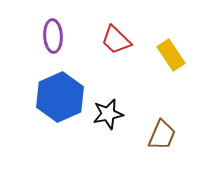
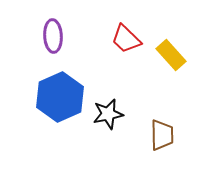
red trapezoid: moved 10 px right, 1 px up
yellow rectangle: rotated 8 degrees counterclockwise
brown trapezoid: rotated 24 degrees counterclockwise
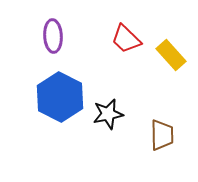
blue hexagon: rotated 9 degrees counterclockwise
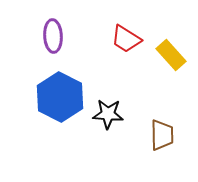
red trapezoid: rotated 12 degrees counterclockwise
black star: rotated 16 degrees clockwise
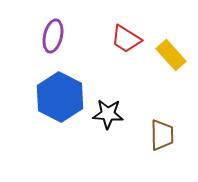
purple ellipse: rotated 16 degrees clockwise
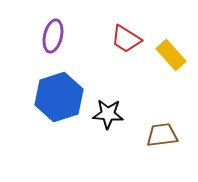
blue hexagon: moved 1 px left; rotated 15 degrees clockwise
brown trapezoid: rotated 96 degrees counterclockwise
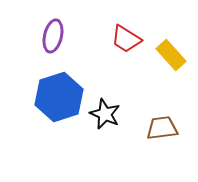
black star: moved 3 px left; rotated 20 degrees clockwise
brown trapezoid: moved 7 px up
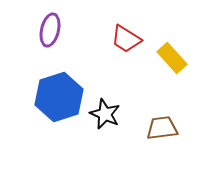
purple ellipse: moved 3 px left, 6 px up
yellow rectangle: moved 1 px right, 3 px down
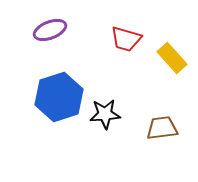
purple ellipse: rotated 56 degrees clockwise
red trapezoid: rotated 16 degrees counterclockwise
black star: rotated 28 degrees counterclockwise
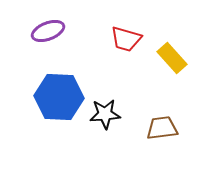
purple ellipse: moved 2 px left, 1 px down
blue hexagon: rotated 21 degrees clockwise
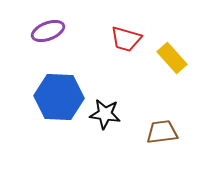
black star: rotated 12 degrees clockwise
brown trapezoid: moved 4 px down
